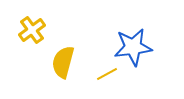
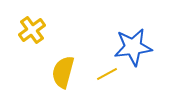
yellow semicircle: moved 10 px down
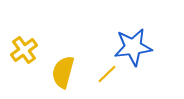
yellow cross: moved 8 px left, 20 px down
yellow line: rotated 15 degrees counterclockwise
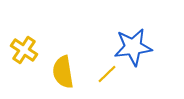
yellow cross: rotated 20 degrees counterclockwise
yellow semicircle: rotated 24 degrees counterclockwise
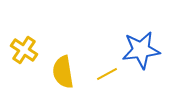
blue star: moved 8 px right, 3 px down
yellow line: rotated 15 degrees clockwise
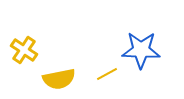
blue star: rotated 9 degrees clockwise
yellow semicircle: moved 4 px left, 7 px down; rotated 92 degrees counterclockwise
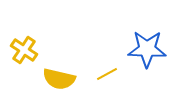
blue star: moved 6 px right, 1 px up
yellow semicircle: rotated 24 degrees clockwise
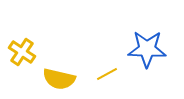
yellow cross: moved 2 px left, 2 px down
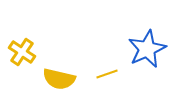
blue star: rotated 27 degrees counterclockwise
yellow line: rotated 10 degrees clockwise
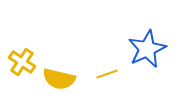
yellow cross: moved 10 px down
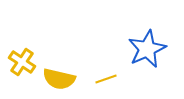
yellow line: moved 1 px left, 5 px down
